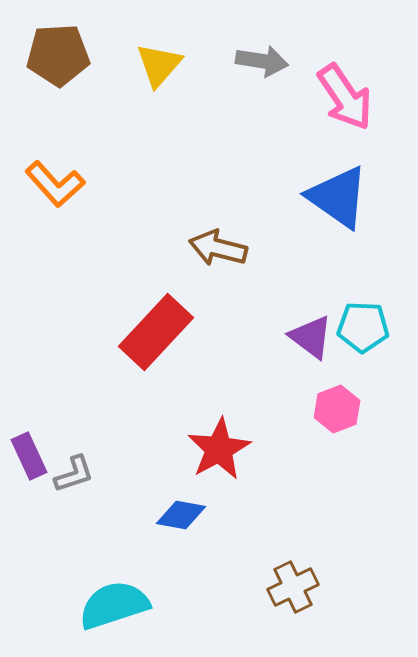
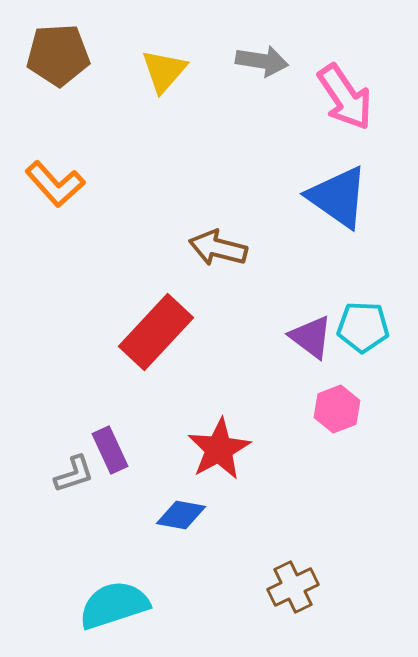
yellow triangle: moved 5 px right, 6 px down
purple rectangle: moved 81 px right, 6 px up
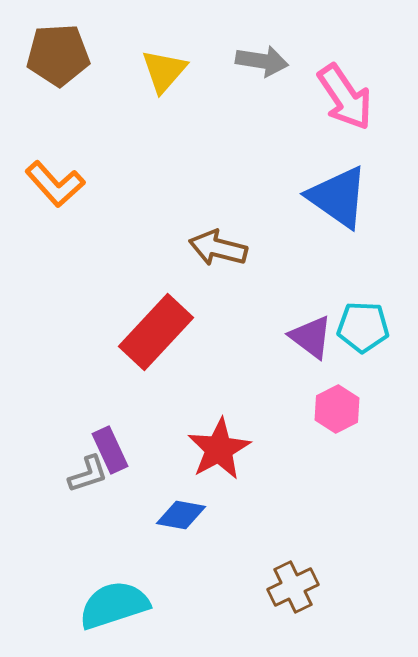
pink hexagon: rotated 6 degrees counterclockwise
gray L-shape: moved 14 px right
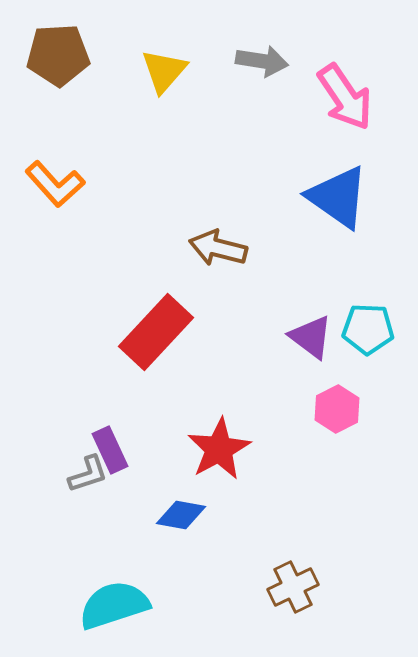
cyan pentagon: moved 5 px right, 2 px down
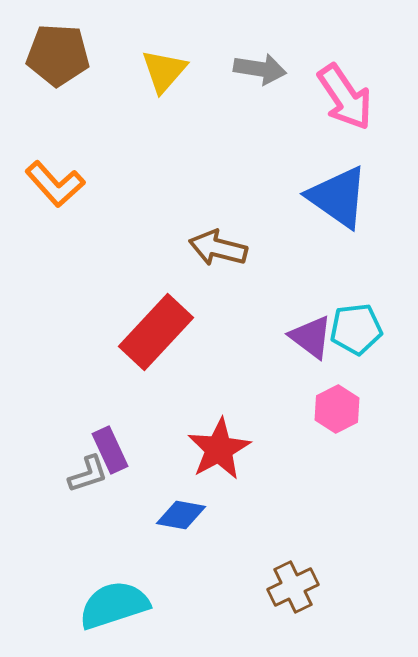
brown pentagon: rotated 6 degrees clockwise
gray arrow: moved 2 px left, 8 px down
cyan pentagon: moved 12 px left; rotated 9 degrees counterclockwise
